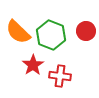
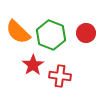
red circle: moved 2 px down
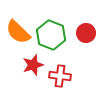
red star: rotated 15 degrees clockwise
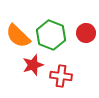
orange semicircle: moved 4 px down
red cross: moved 1 px right
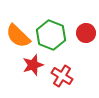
red cross: moved 1 px right; rotated 25 degrees clockwise
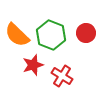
orange semicircle: moved 1 px left, 1 px up
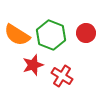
orange semicircle: rotated 12 degrees counterclockwise
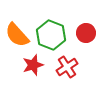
orange semicircle: rotated 16 degrees clockwise
red cross: moved 5 px right, 9 px up; rotated 25 degrees clockwise
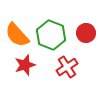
red star: moved 8 px left
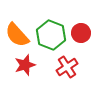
red circle: moved 5 px left
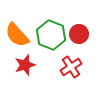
red circle: moved 2 px left, 1 px down
red cross: moved 4 px right
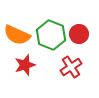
orange semicircle: rotated 24 degrees counterclockwise
